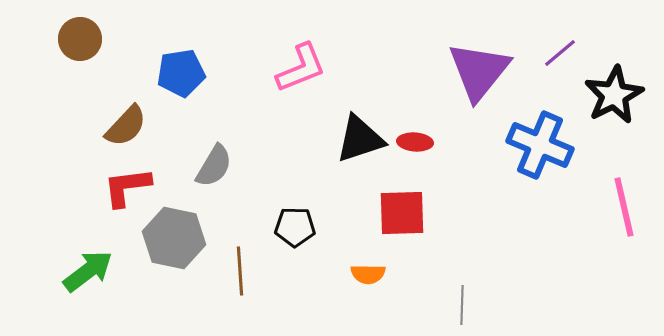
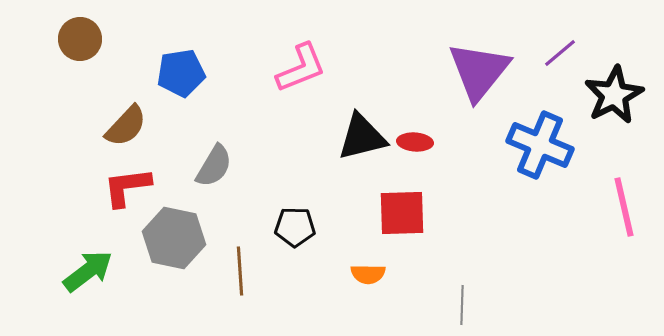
black triangle: moved 2 px right, 2 px up; rotated 4 degrees clockwise
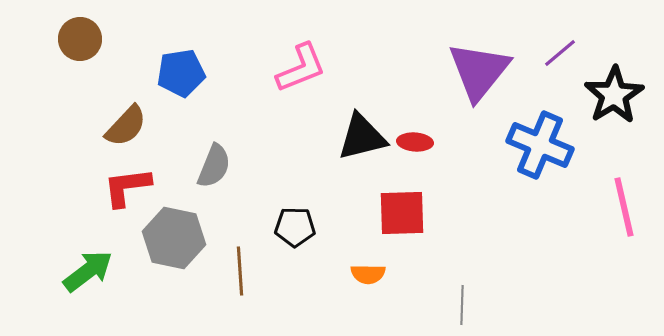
black star: rotated 4 degrees counterclockwise
gray semicircle: rotated 9 degrees counterclockwise
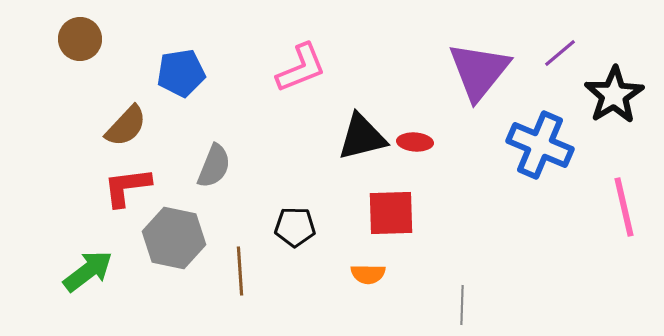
red square: moved 11 px left
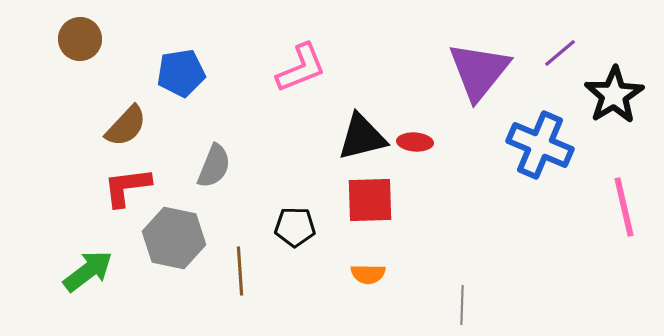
red square: moved 21 px left, 13 px up
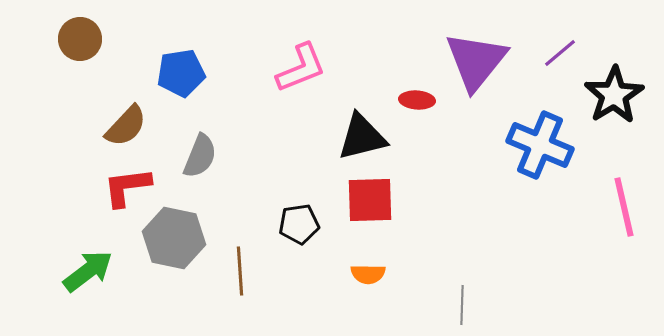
purple triangle: moved 3 px left, 10 px up
red ellipse: moved 2 px right, 42 px up
gray semicircle: moved 14 px left, 10 px up
black pentagon: moved 4 px right, 3 px up; rotated 9 degrees counterclockwise
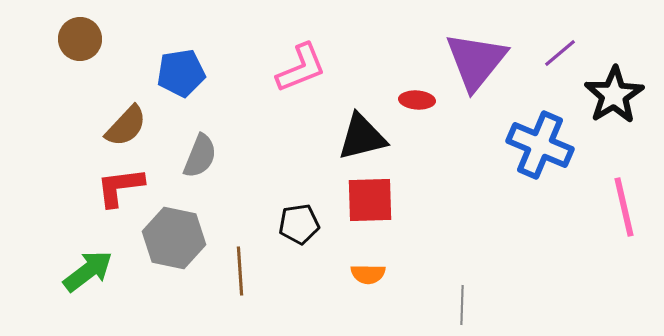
red L-shape: moved 7 px left
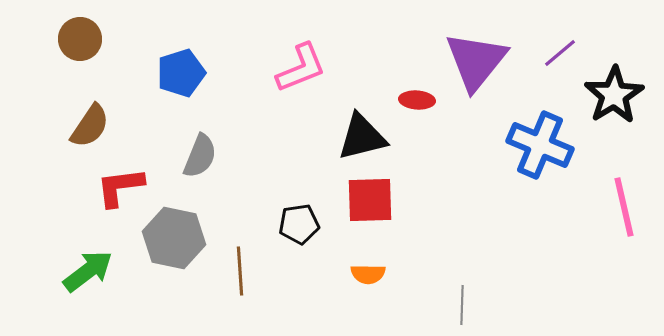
blue pentagon: rotated 9 degrees counterclockwise
brown semicircle: moved 36 px left; rotated 9 degrees counterclockwise
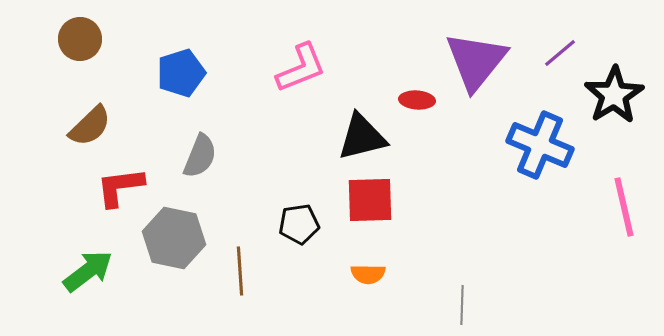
brown semicircle: rotated 12 degrees clockwise
